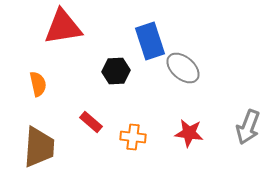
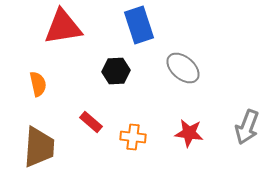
blue rectangle: moved 11 px left, 16 px up
gray arrow: moved 1 px left
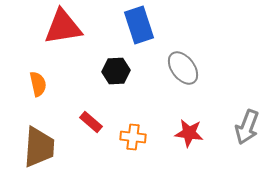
gray ellipse: rotated 12 degrees clockwise
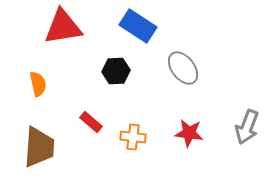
blue rectangle: moved 1 px left, 1 px down; rotated 39 degrees counterclockwise
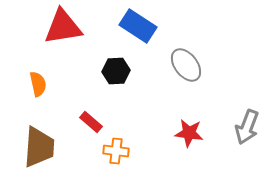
gray ellipse: moved 3 px right, 3 px up
orange cross: moved 17 px left, 14 px down
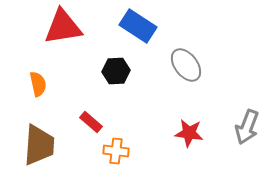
brown trapezoid: moved 2 px up
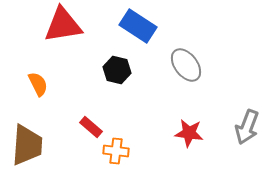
red triangle: moved 2 px up
black hexagon: moved 1 px right, 1 px up; rotated 16 degrees clockwise
orange semicircle: rotated 15 degrees counterclockwise
red rectangle: moved 5 px down
brown trapezoid: moved 12 px left
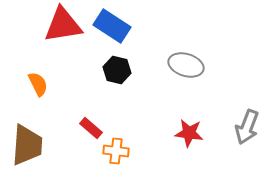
blue rectangle: moved 26 px left
gray ellipse: rotated 36 degrees counterclockwise
red rectangle: moved 1 px down
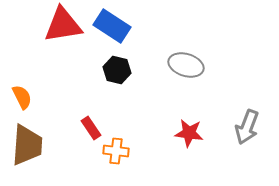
orange semicircle: moved 16 px left, 13 px down
red rectangle: rotated 15 degrees clockwise
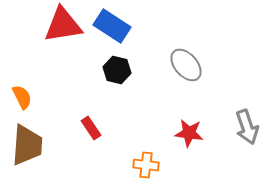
gray ellipse: rotated 32 degrees clockwise
gray arrow: rotated 40 degrees counterclockwise
orange cross: moved 30 px right, 14 px down
